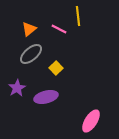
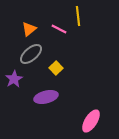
purple star: moved 3 px left, 9 px up
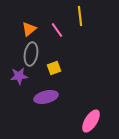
yellow line: moved 2 px right
pink line: moved 2 px left, 1 px down; rotated 28 degrees clockwise
gray ellipse: rotated 40 degrees counterclockwise
yellow square: moved 2 px left; rotated 24 degrees clockwise
purple star: moved 5 px right, 3 px up; rotated 24 degrees clockwise
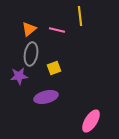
pink line: rotated 42 degrees counterclockwise
